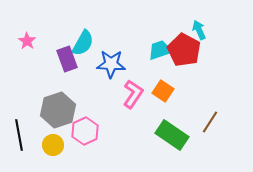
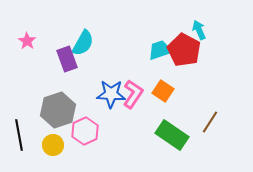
blue star: moved 30 px down
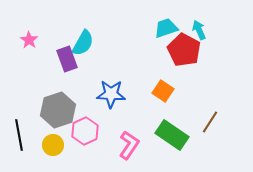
pink star: moved 2 px right, 1 px up
cyan trapezoid: moved 6 px right, 22 px up
pink L-shape: moved 4 px left, 51 px down
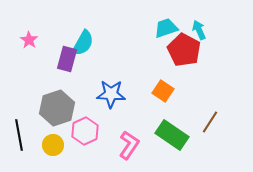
purple rectangle: rotated 35 degrees clockwise
gray hexagon: moved 1 px left, 2 px up
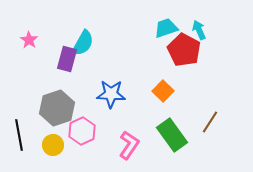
orange square: rotated 10 degrees clockwise
pink hexagon: moved 3 px left
green rectangle: rotated 20 degrees clockwise
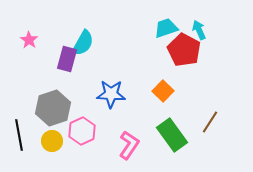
gray hexagon: moved 4 px left
yellow circle: moved 1 px left, 4 px up
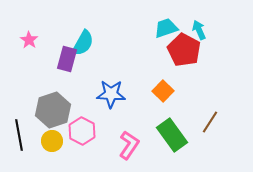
gray hexagon: moved 2 px down
pink hexagon: rotated 8 degrees counterclockwise
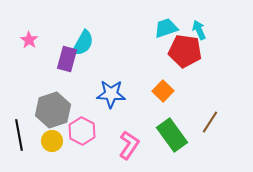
red pentagon: moved 1 px right, 1 px down; rotated 20 degrees counterclockwise
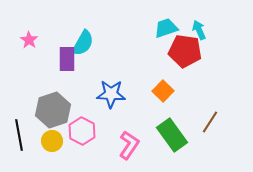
purple rectangle: rotated 15 degrees counterclockwise
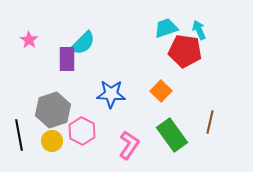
cyan semicircle: rotated 16 degrees clockwise
orange square: moved 2 px left
brown line: rotated 20 degrees counterclockwise
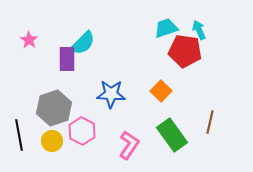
gray hexagon: moved 1 px right, 2 px up
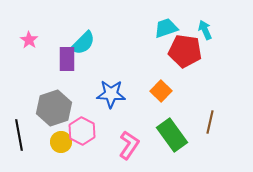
cyan arrow: moved 6 px right
yellow circle: moved 9 px right, 1 px down
